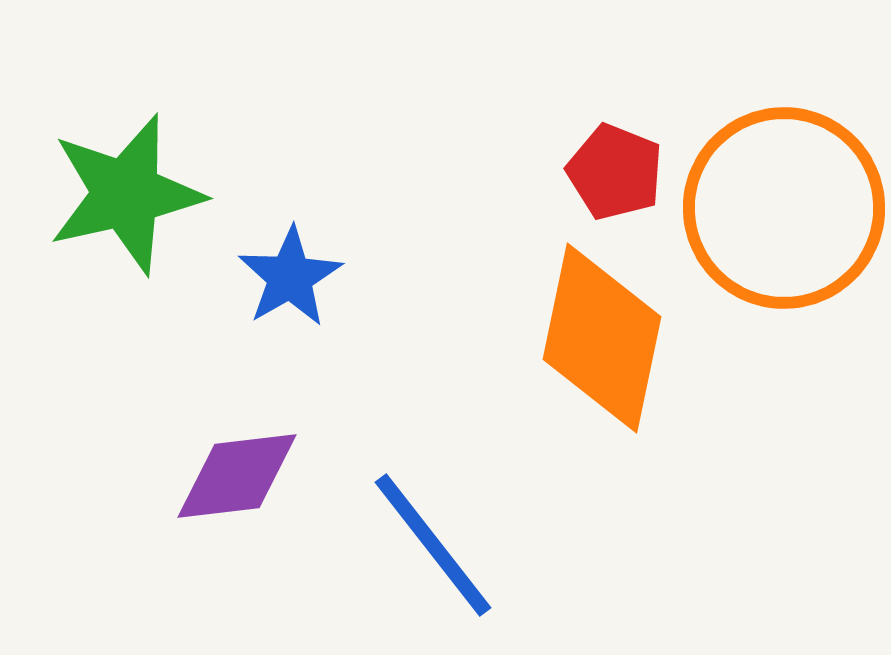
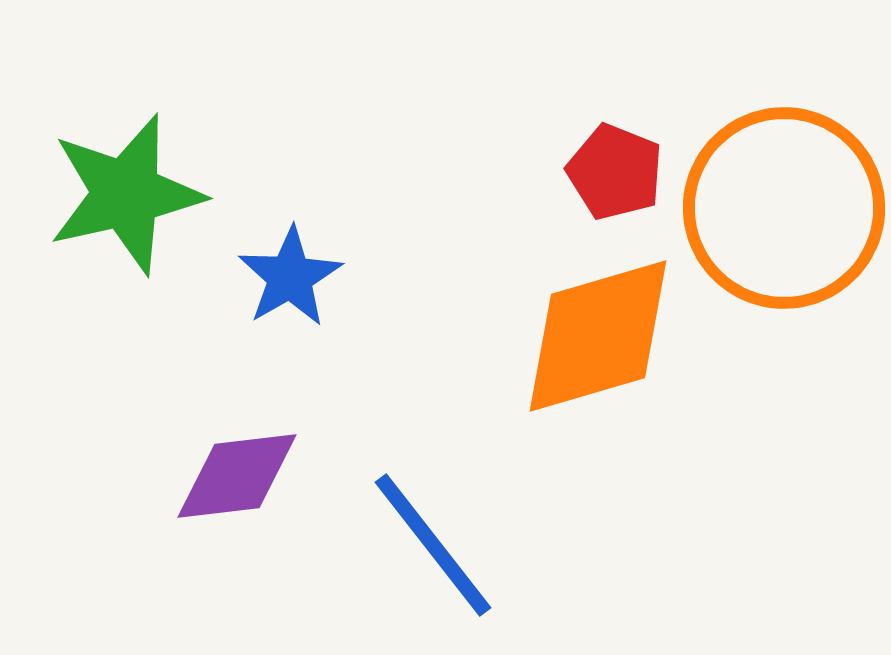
orange diamond: moved 4 px left, 2 px up; rotated 62 degrees clockwise
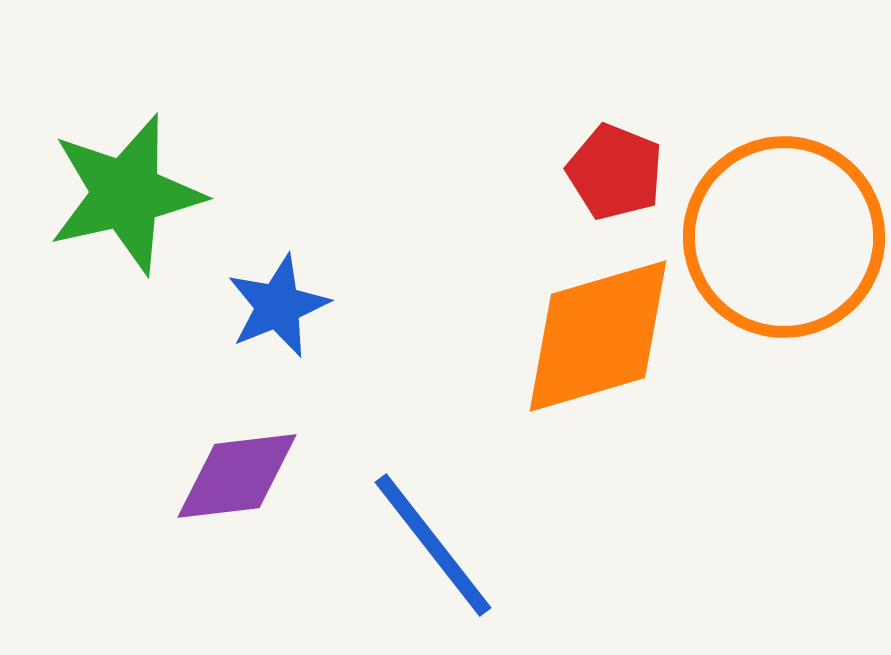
orange circle: moved 29 px down
blue star: moved 12 px left, 29 px down; rotated 8 degrees clockwise
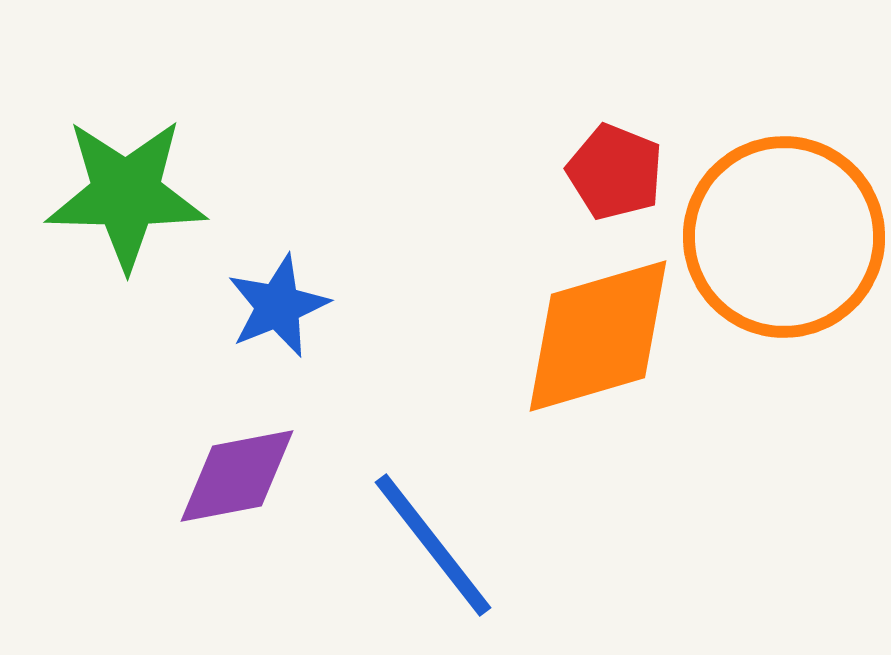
green star: rotated 14 degrees clockwise
purple diamond: rotated 4 degrees counterclockwise
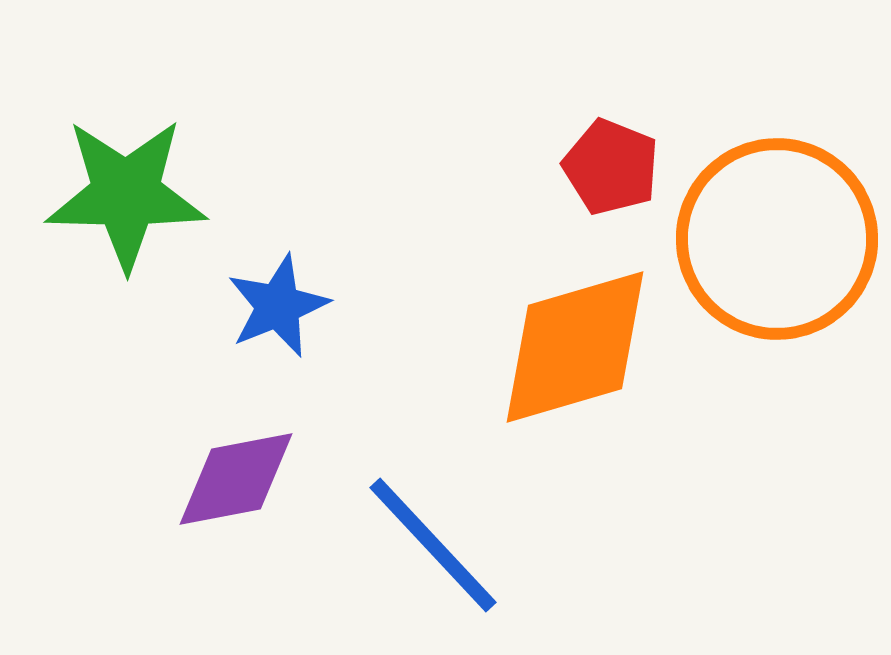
red pentagon: moved 4 px left, 5 px up
orange circle: moved 7 px left, 2 px down
orange diamond: moved 23 px left, 11 px down
purple diamond: moved 1 px left, 3 px down
blue line: rotated 5 degrees counterclockwise
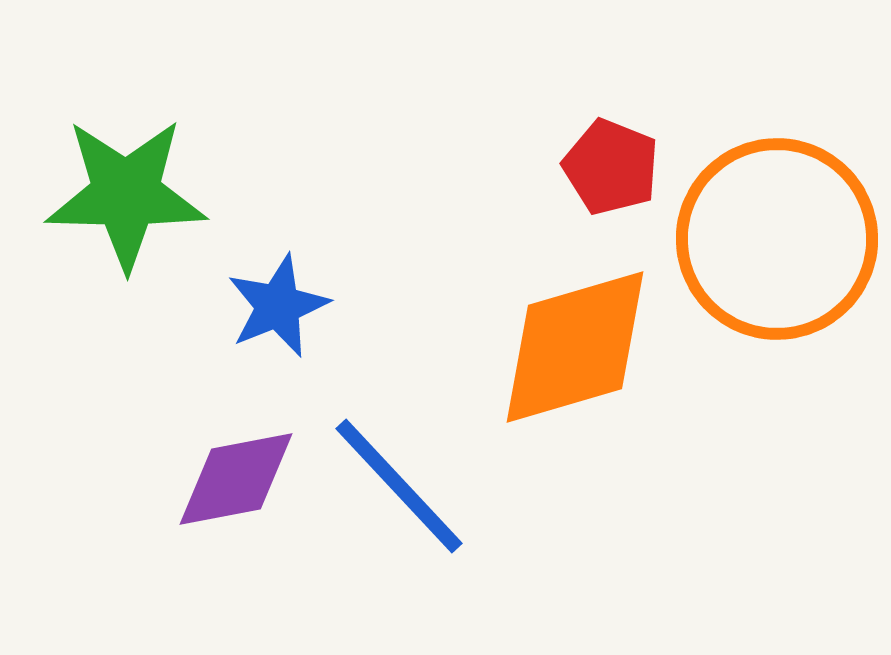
blue line: moved 34 px left, 59 px up
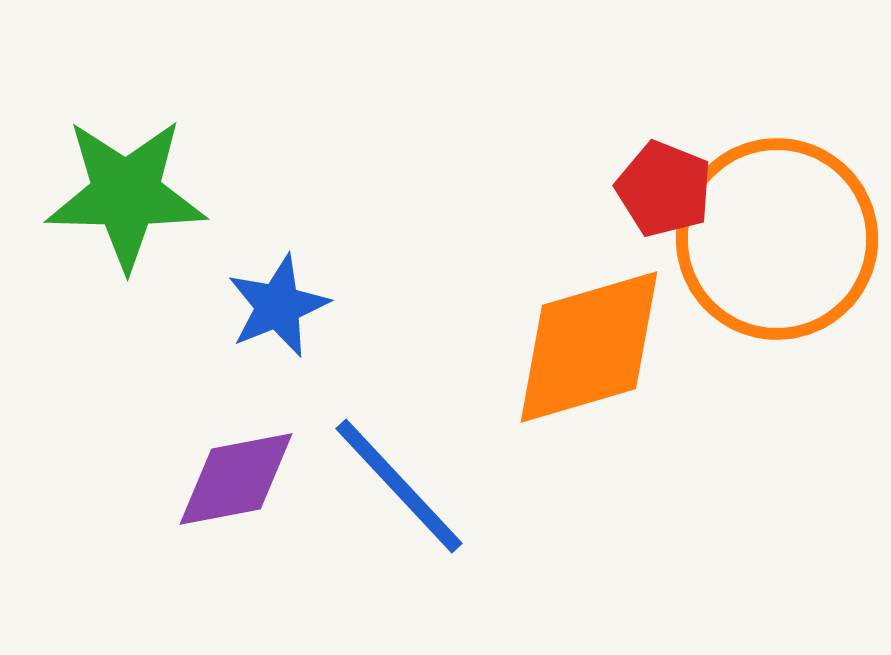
red pentagon: moved 53 px right, 22 px down
orange diamond: moved 14 px right
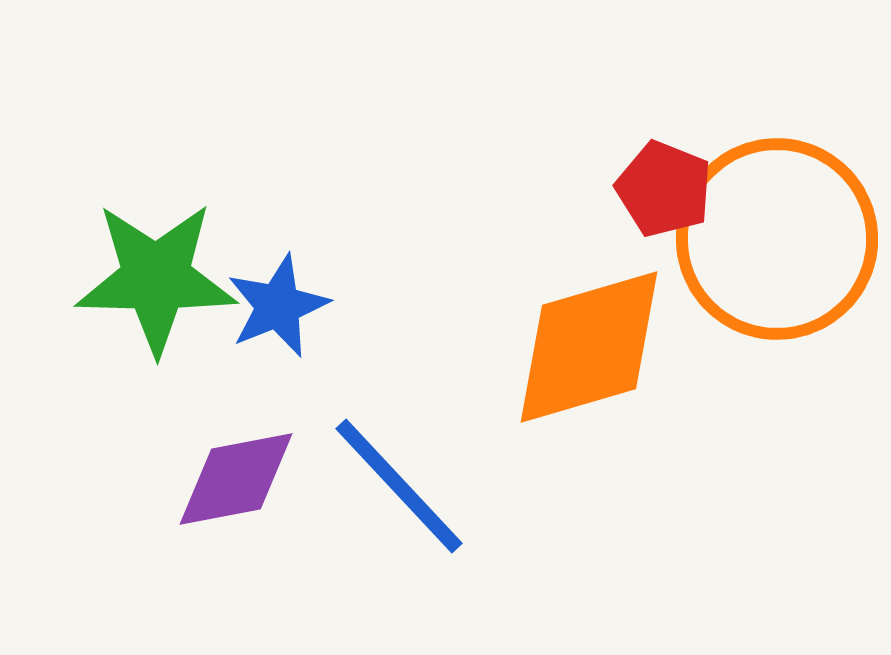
green star: moved 30 px right, 84 px down
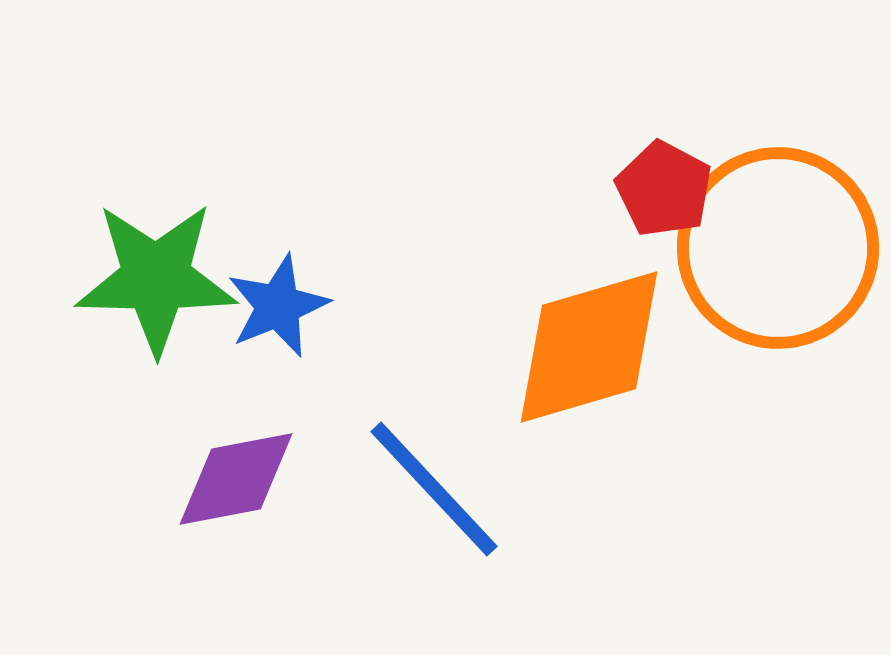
red pentagon: rotated 6 degrees clockwise
orange circle: moved 1 px right, 9 px down
blue line: moved 35 px right, 3 px down
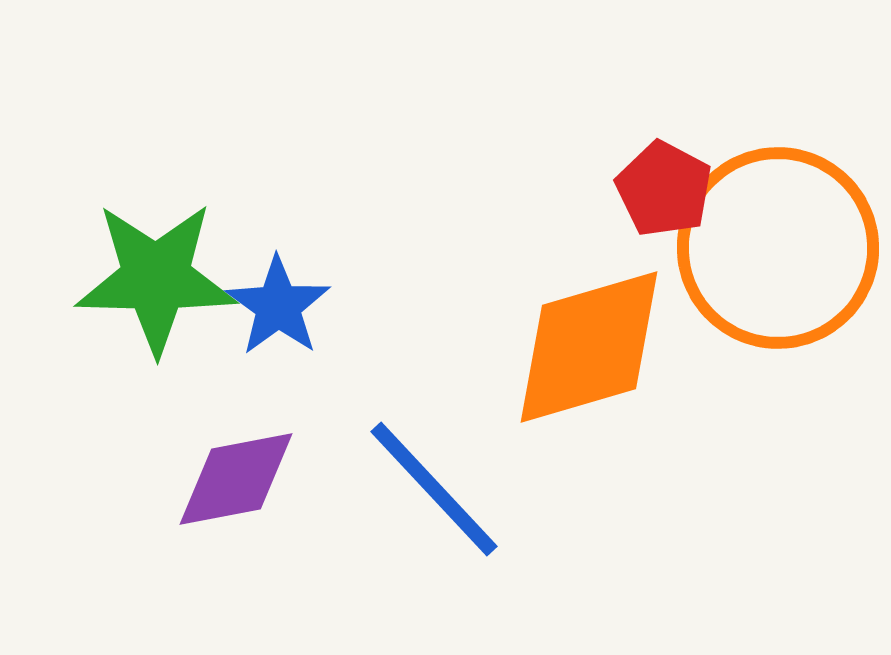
blue star: rotated 14 degrees counterclockwise
